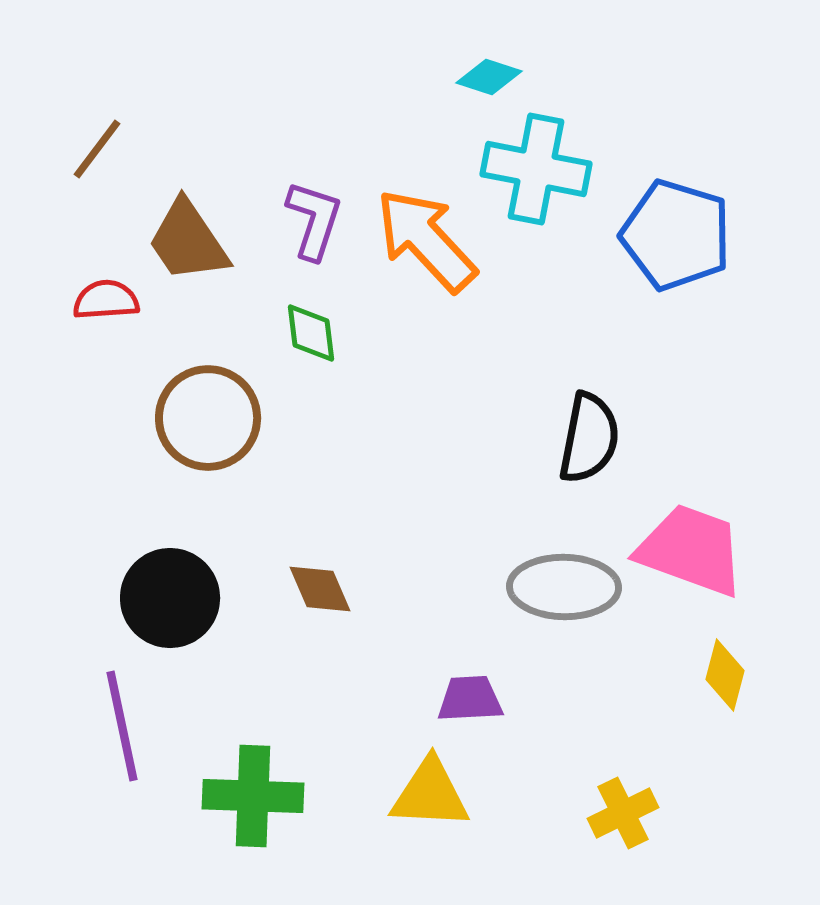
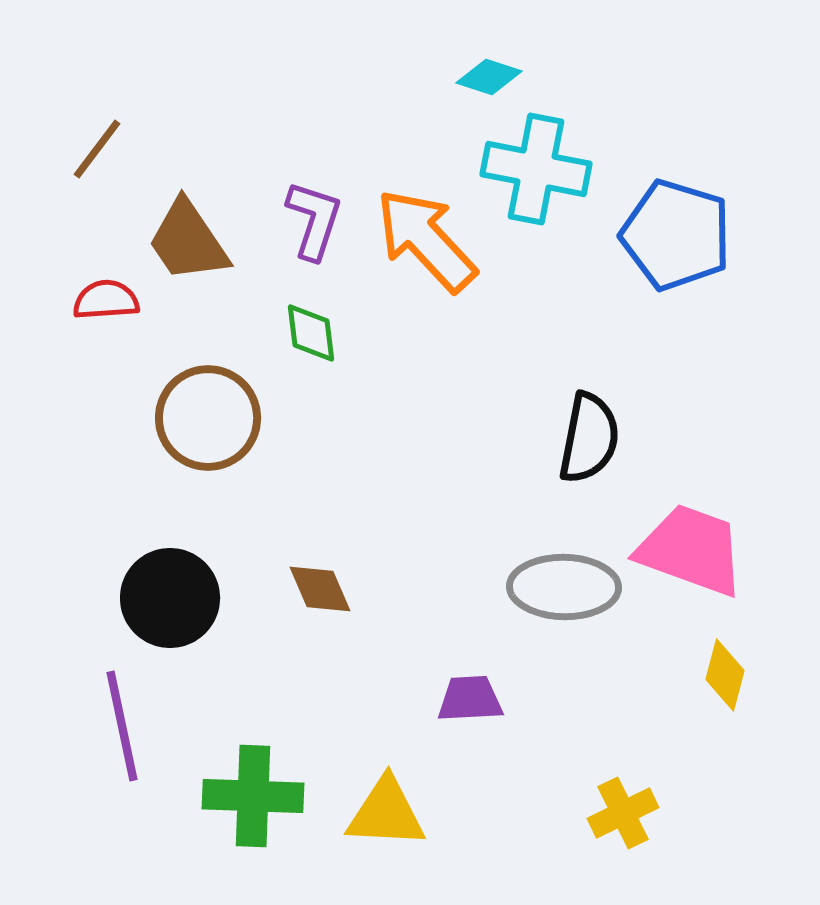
yellow triangle: moved 44 px left, 19 px down
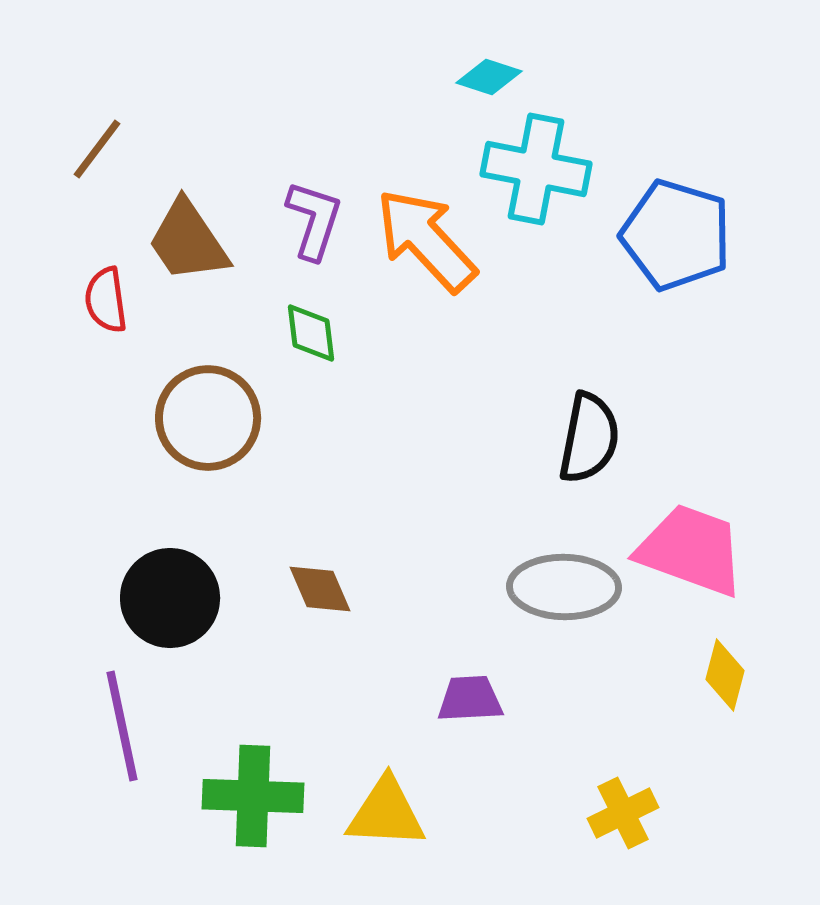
red semicircle: rotated 94 degrees counterclockwise
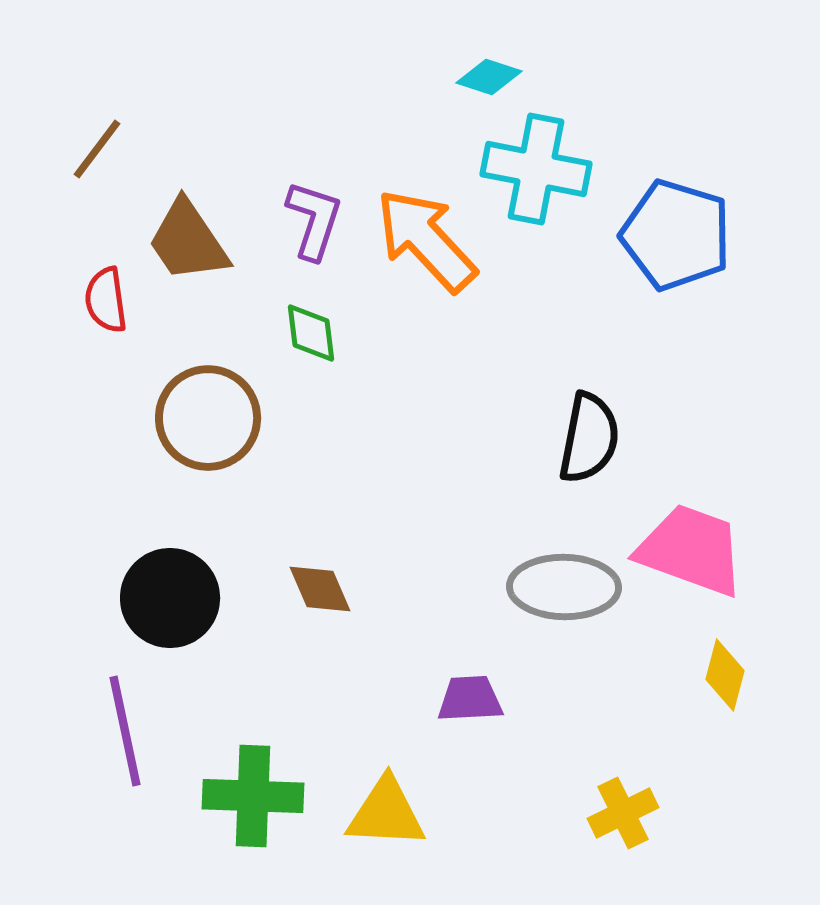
purple line: moved 3 px right, 5 px down
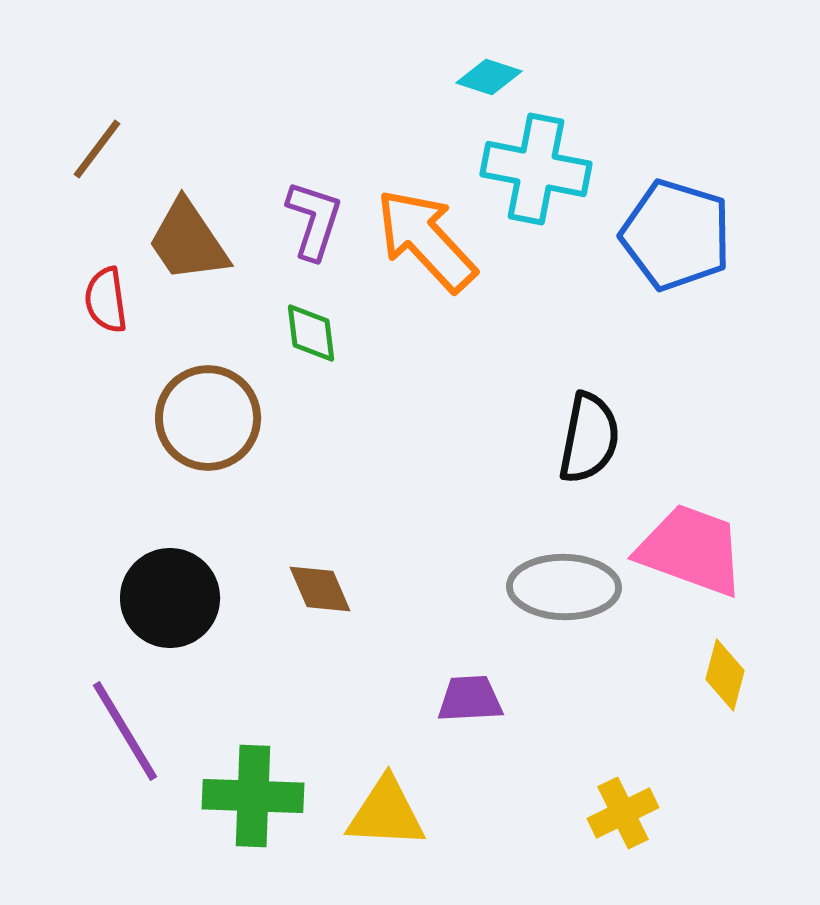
purple line: rotated 19 degrees counterclockwise
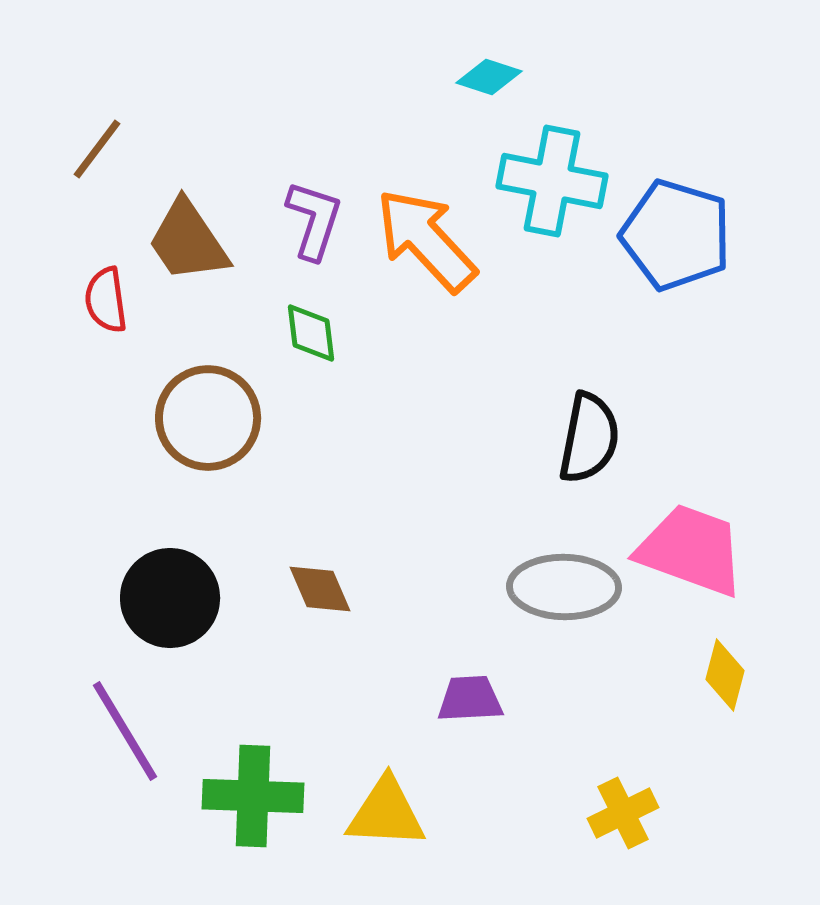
cyan cross: moved 16 px right, 12 px down
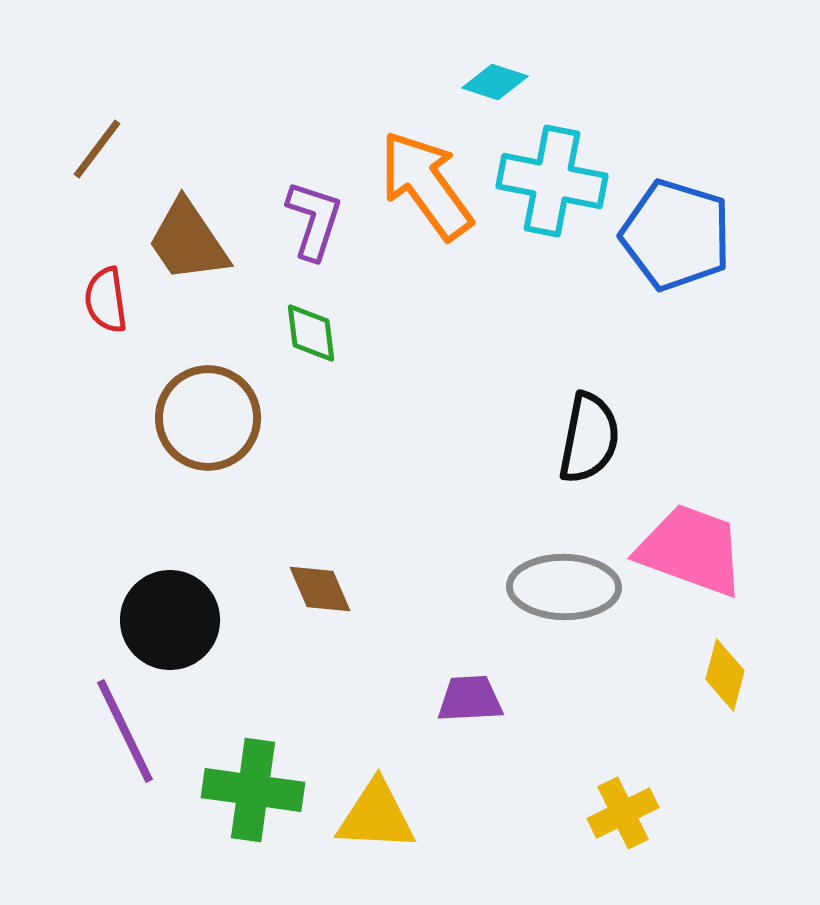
cyan diamond: moved 6 px right, 5 px down
orange arrow: moved 55 px up; rotated 7 degrees clockwise
black circle: moved 22 px down
purple line: rotated 5 degrees clockwise
green cross: moved 6 px up; rotated 6 degrees clockwise
yellow triangle: moved 10 px left, 3 px down
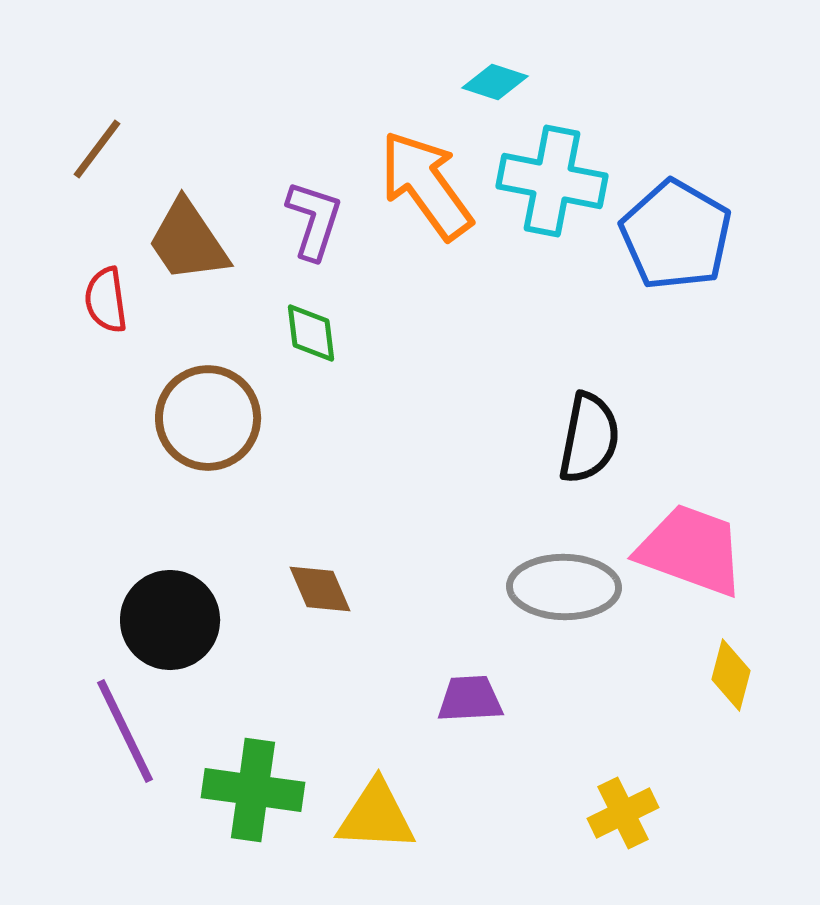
blue pentagon: rotated 13 degrees clockwise
yellow diamond: moved 6 px right
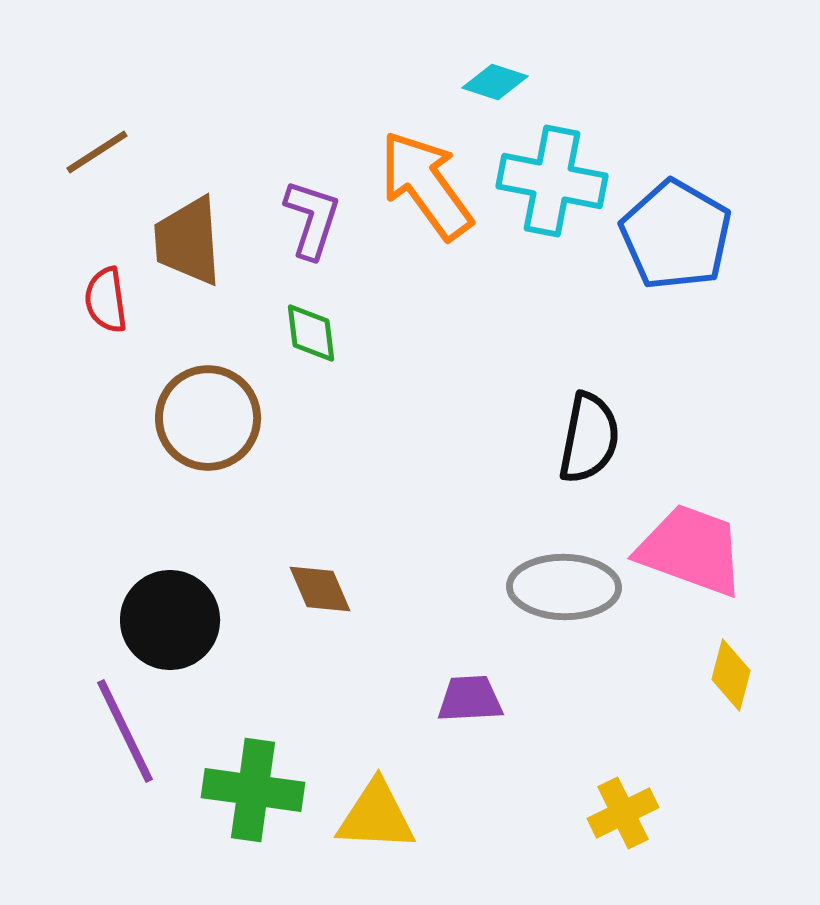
brown line: moved 3 px down; rotated 20 degrees clockwise
purple L-shape: moved 2 px left, 1 px up
brown trapezoid: rotated 30 degrees clockwise
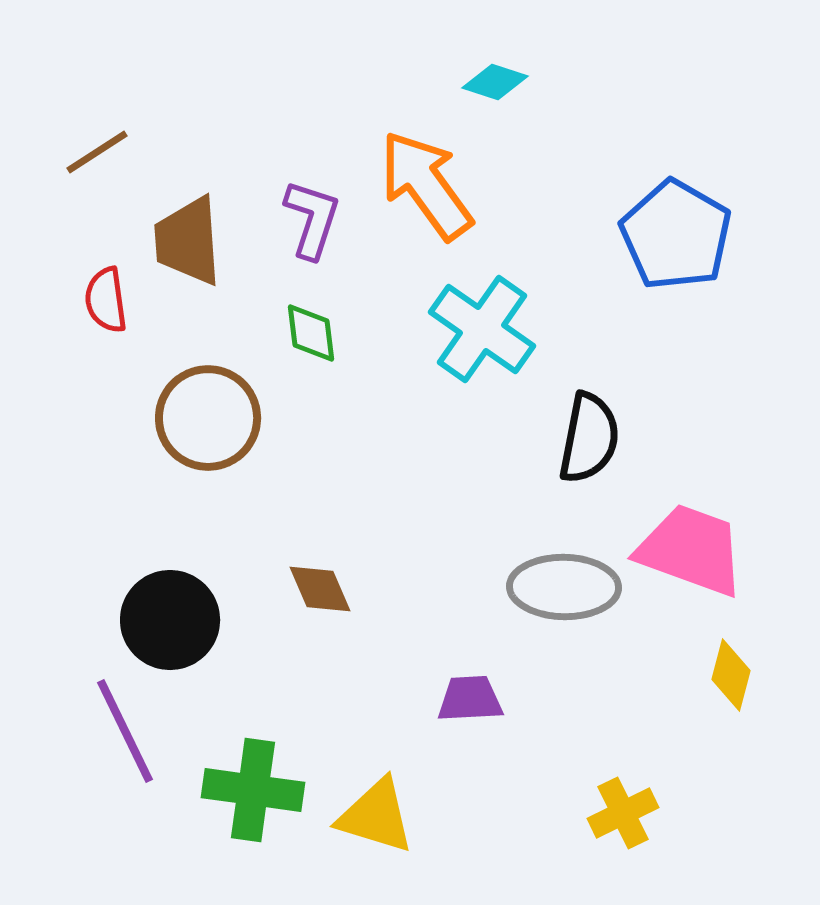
cyan cross: moved 70 px left, 148 px down; rotated 24 degrees clockwise
yellow triangle: rotated 14 degrees clockwise
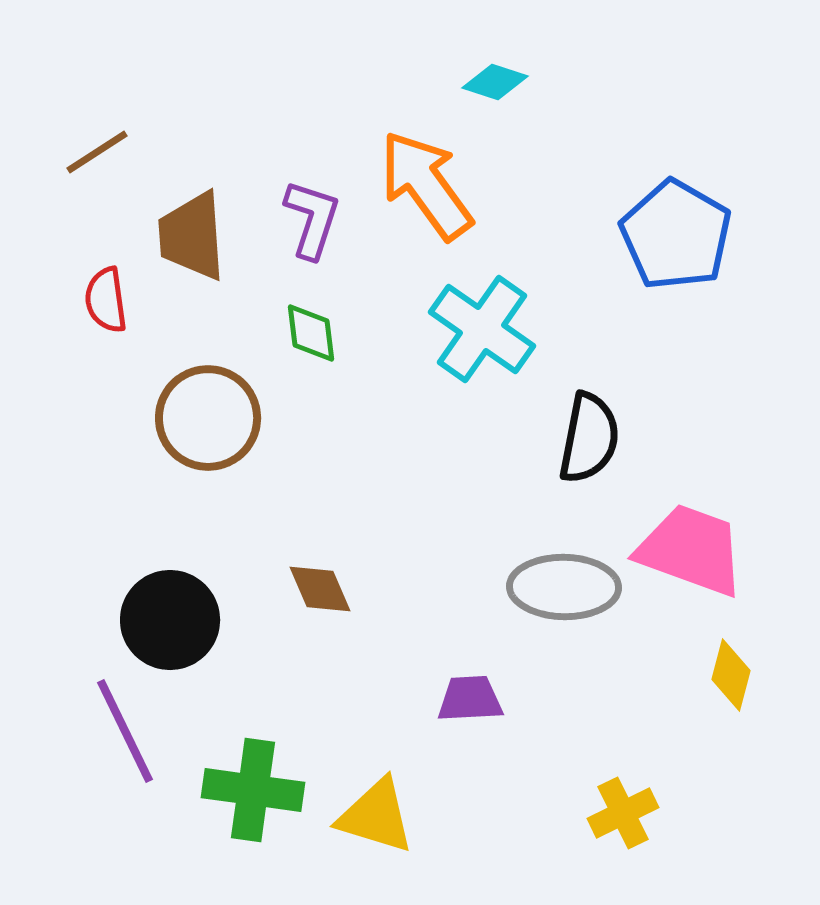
brown trapezoid: moved 4 px right, 5 px up
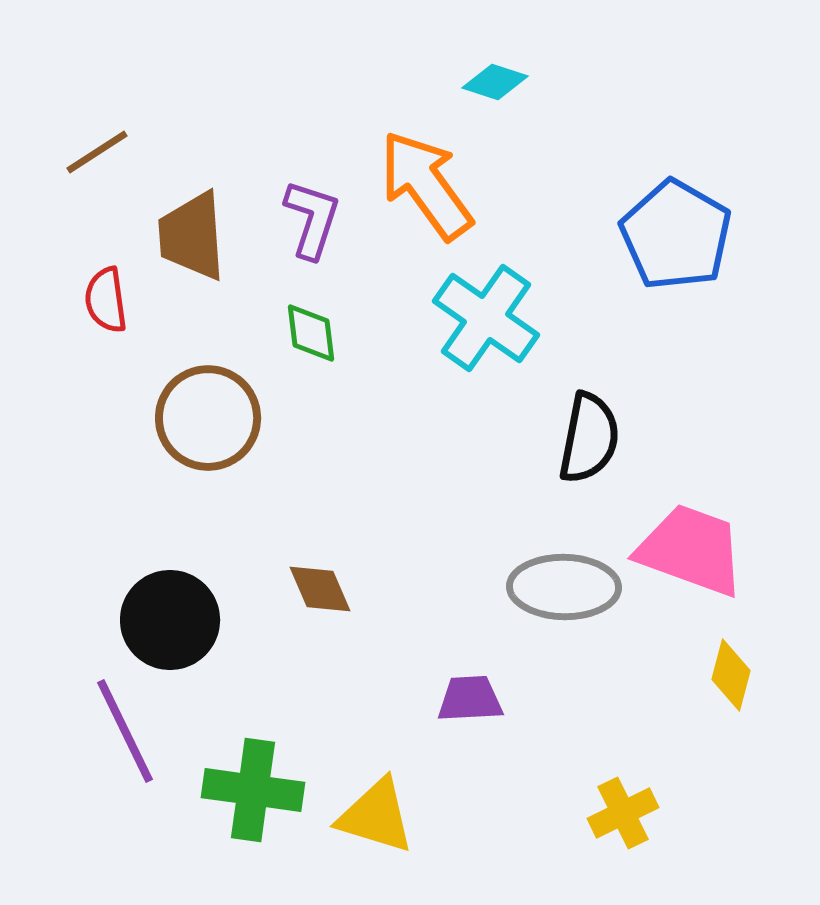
cyan cross: moved 4 px right, 11 px up
